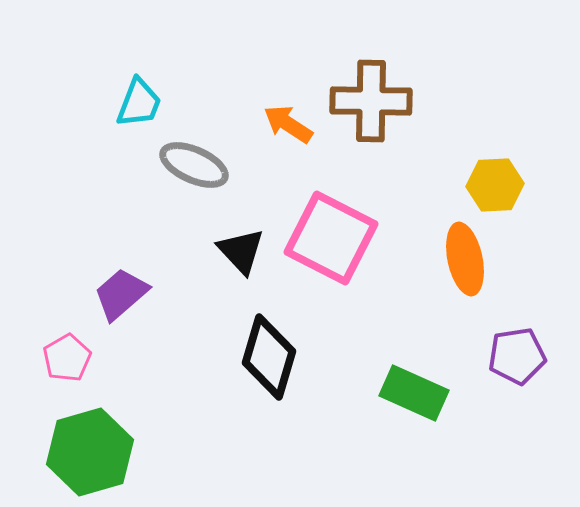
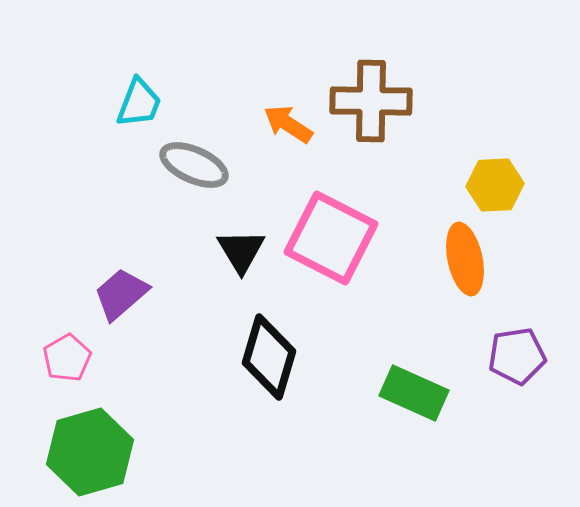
black triangle: rotated 12 degrees clockwise
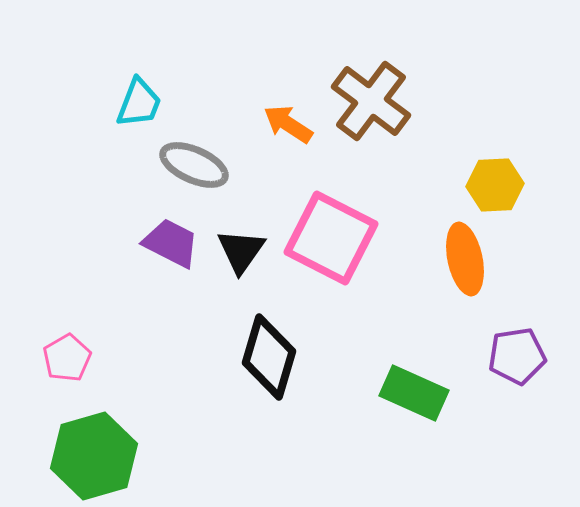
brown cross: rotated 36 degrees clockwise
black triangle: rotated 6 degrees clockwise
purple trapezoid: moved 50 px right, 51 px up; rotated 68 degrees clockwise
green hexagon: moved 4 px right, 4 px down
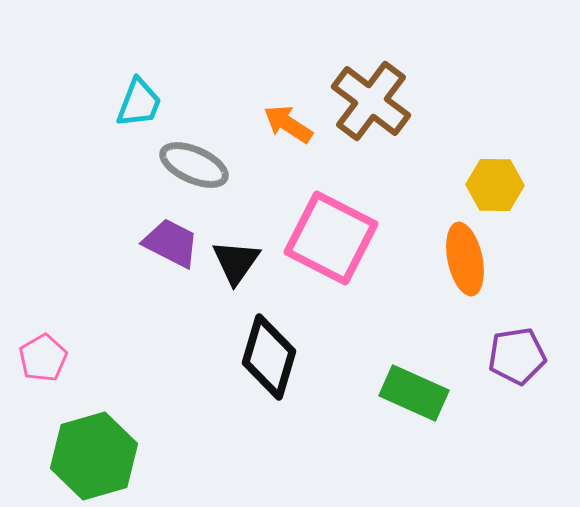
yellow hexagon: rotated 4 degrees clockwise
black triangle: moved 5 px left, 11 px down
pink pentagon: moved 24 px left
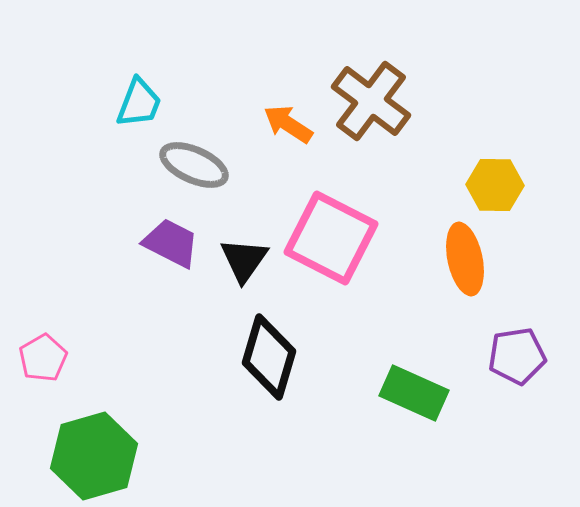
black triangle: moved 8 px right, 2 px up
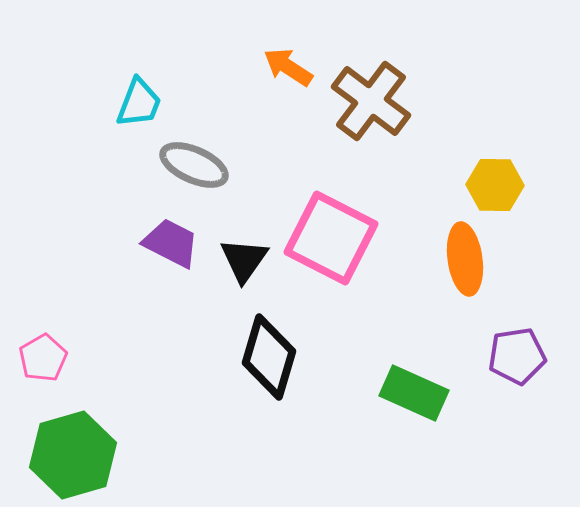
orange arrow: moved 57 px up
orange ellipse: rotated 4 degrees clockwise
green hexagon: moved 21 px left, 1 px up
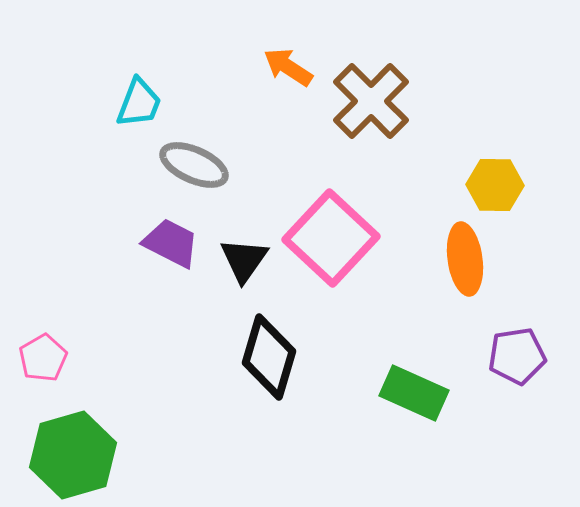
brown cross: rotated 8 degrees clockwise
pink square: rotated 16 degrees clockwise
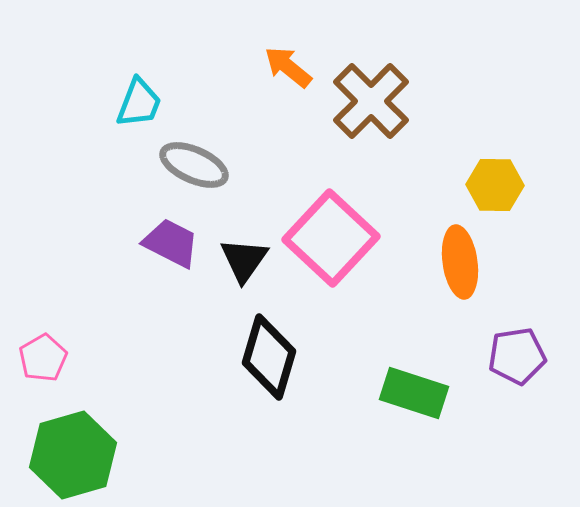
orange arrow: rotated 6 degrees clockwise
orange ellipse: moved 5 px left, 3 px down
green rectangle: rotated 6 degrees counterclockwise
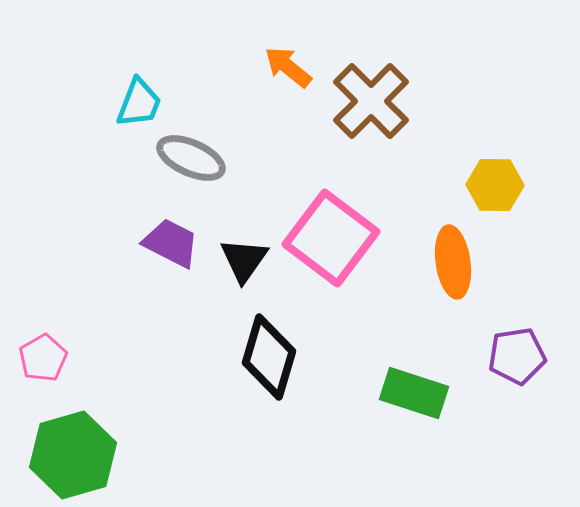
gray ellipse: moved 3 px left, 7 px up
pink square: rotated 6 degrees counterclockwise
orange ellipse: moved 7 px left
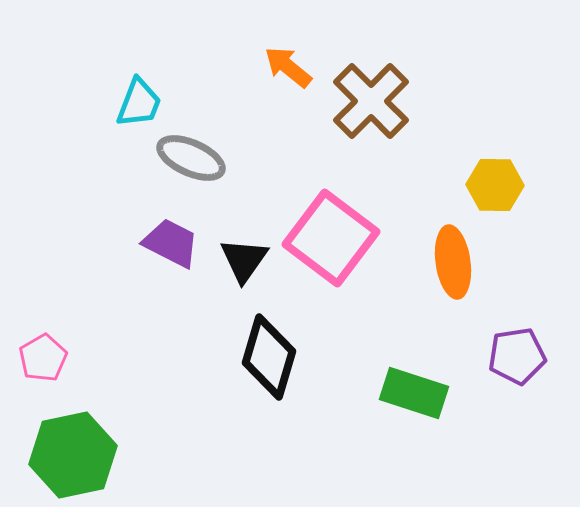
green hexagon: rotated 4 degrees clockwise
